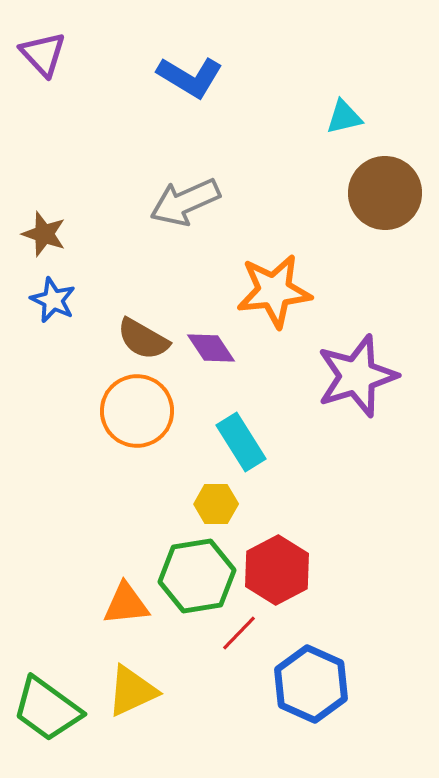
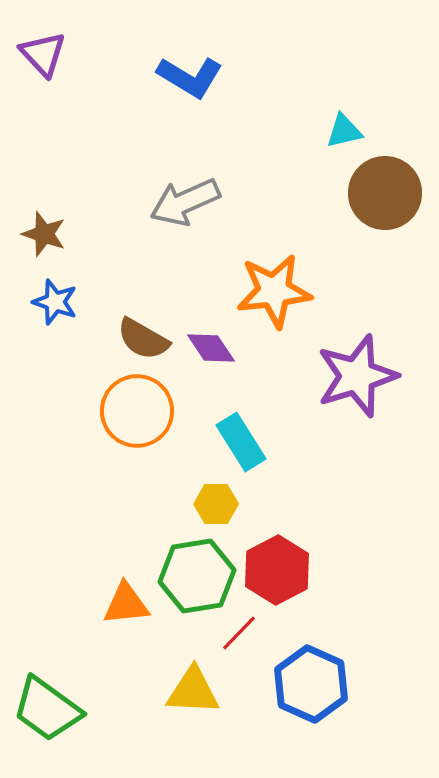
cyan triangle: moved 14 px down
blue star: moved 2 px right, 2 px down; rotated 6 degrees counterclockwise
yellow triangle: moved 61 px right; rotated 28 degrees clockwise
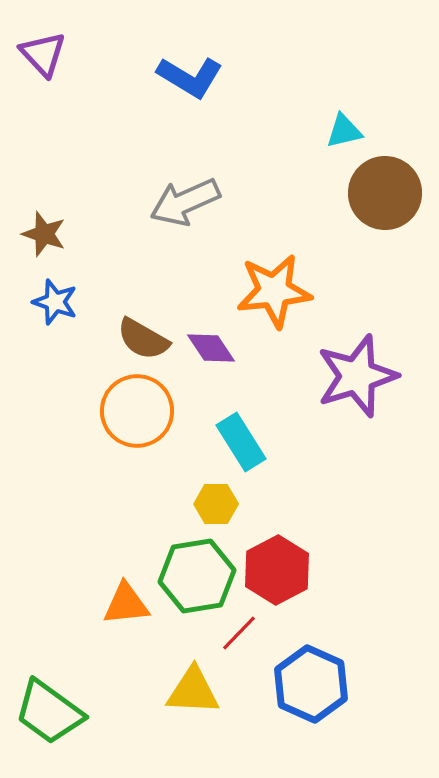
green trapezoid: moved 2 px right, 3 px down
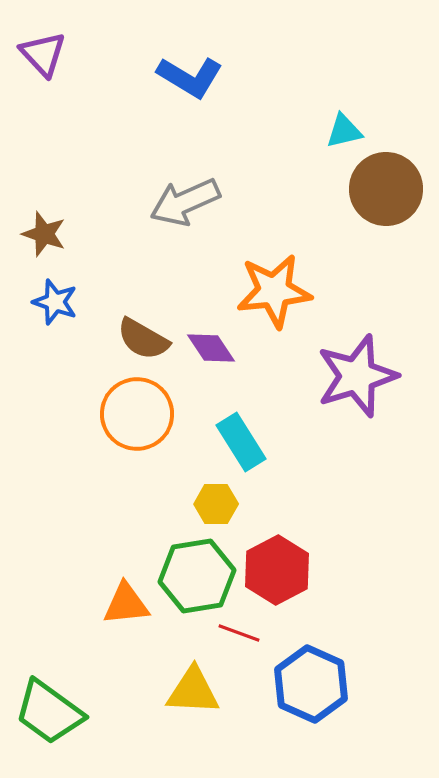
brown circle: moved 1 px right, 4 px up
orange circle: moved 3 px down
red line: rotated 66 degrees clockwise
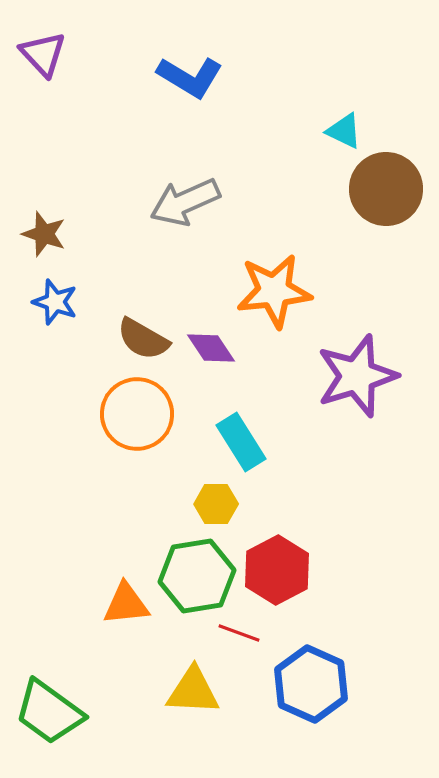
cyan triangle: rotated 39 degrees clockwise
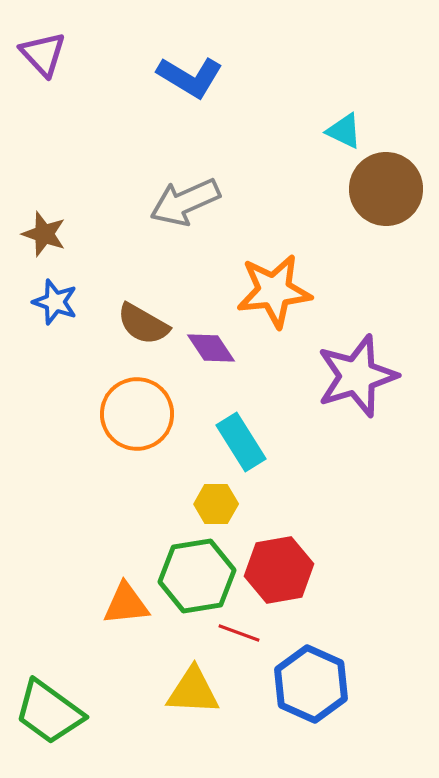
brown semicircle: moved 15 px up
red hexagon: moved 2 px right; rotated 18 degrees clockwise
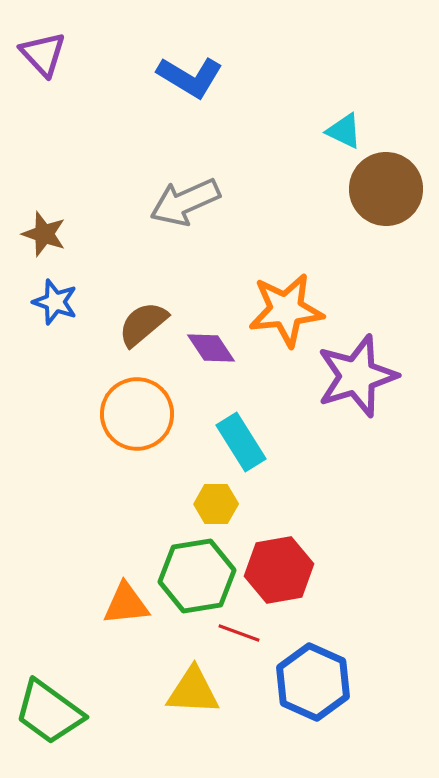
orange star: moved 12 px right, 19 px down
brown semicircle: rotated 110 degrees clockwise
blue hexagon: moved 2 px right, 2 px up
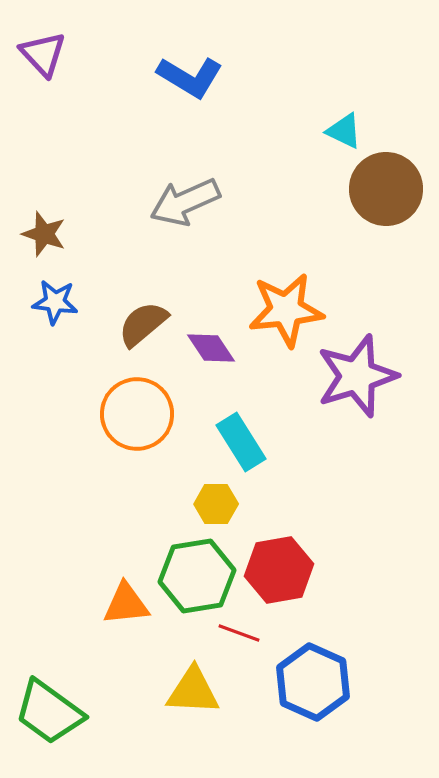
blue star: rotated 12 degrees counterclockwise
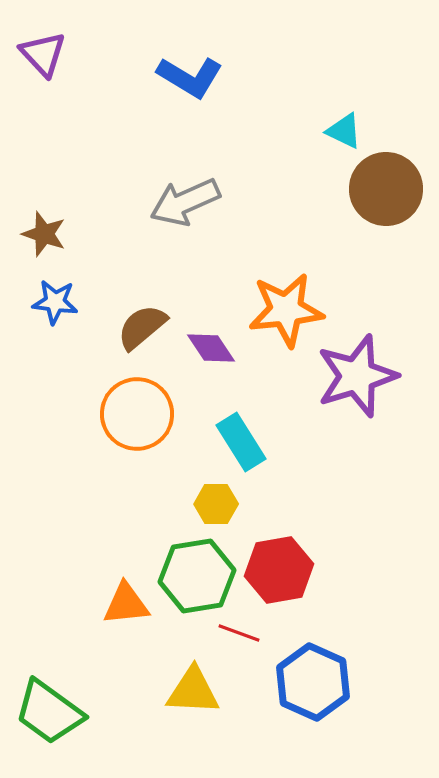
brown semicircle: moved 1 px left, 3 px down
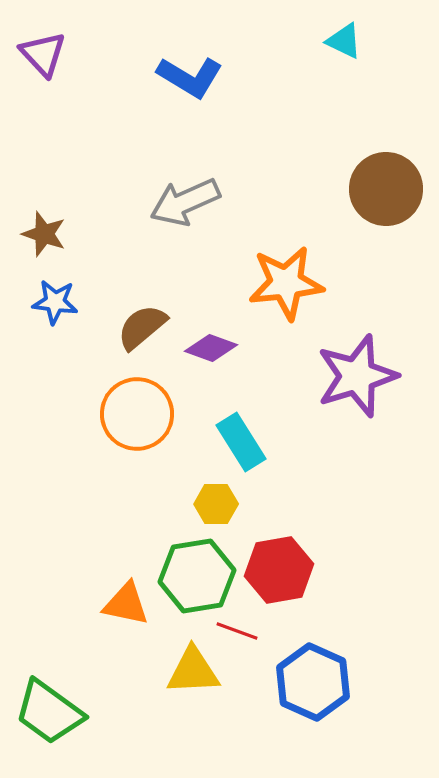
cyan triangle: moved 90 px up
orange star: moved 27 px up
purple diamond: rotated 36 degrees counterclockwise
orange triangle: rotated 18 degrees clockwise
red line: moved 2 px left, 2 px up
yellow triangle: moved 20 px up; rotated 6 degrees counterclockwise
